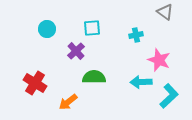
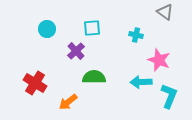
cyan cross: rotated 24 degrees clockwise
cyan L-shape: rotated 25 degrees counterclockwise
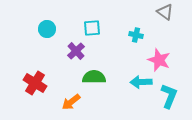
orange arrow: moved 3 px right
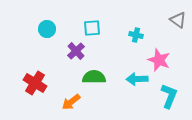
gray triangle: moved 13 px right, 8 px down
cyan arrow: moved 4 px left, 3 px up
